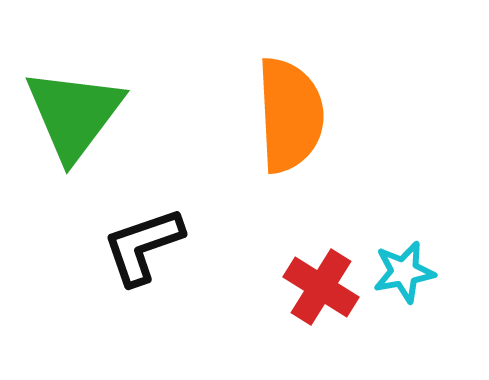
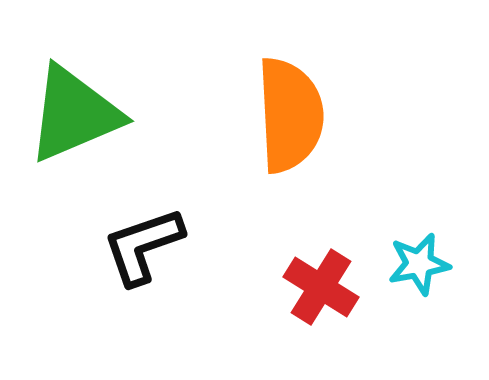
green triangle: rotated 30 degrees clockwise
cyan star: moved 15 px right, 8 px up
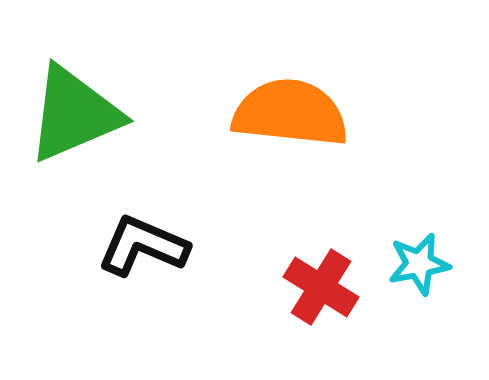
orange semicircle: moved 2 px up; rotated 81 degrees counterclockwise
black L-shape: rotated 42 degrees clockwise
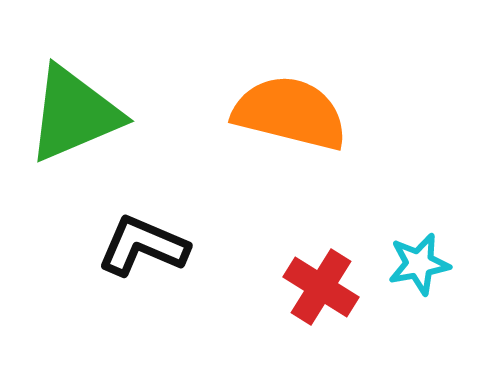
orange semicircle: rotated 8 degrees clockwise
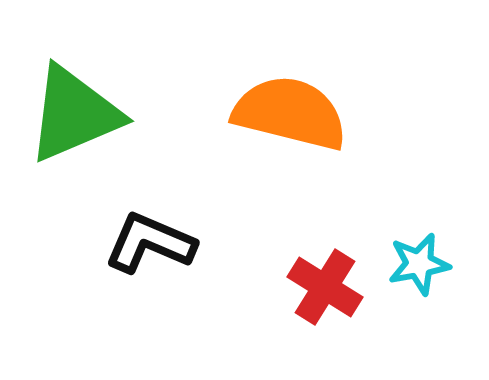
black L-shape: moved 7 px right, 3 px up
red cross: moved 4 px right
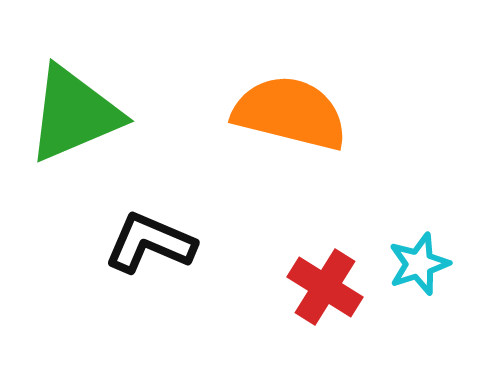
cyan star: rotated 8 degrees counterclockwise
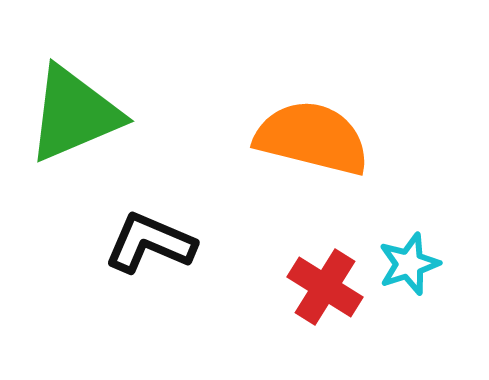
orange semicircle: moved 22 px right, 25 px down
cyan star: moved 10 px left
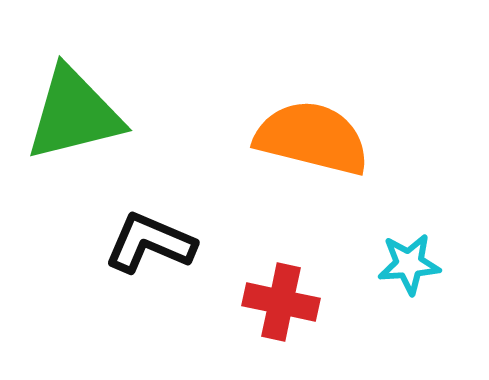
green triangle: rotated 9 degrees clockwise
cyan star: rotated 14 degrees clockwise
red cross: moved 44 px left, 15 px down; rotated 20 degrees counterclockwise
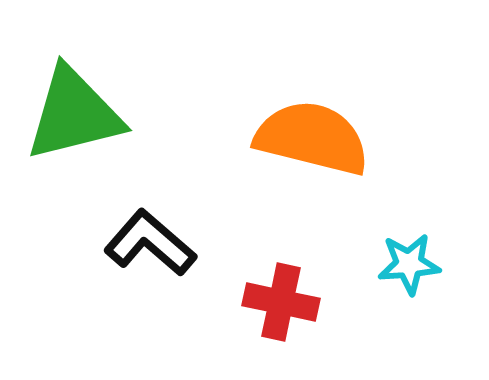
black L-shape: rotated 18 degrees clockwise
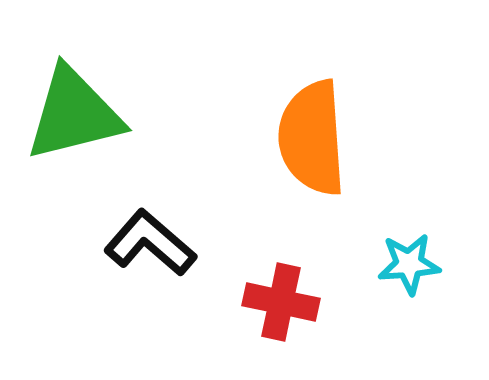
orange semicircle: rotated 108 degrees counterclockwise
